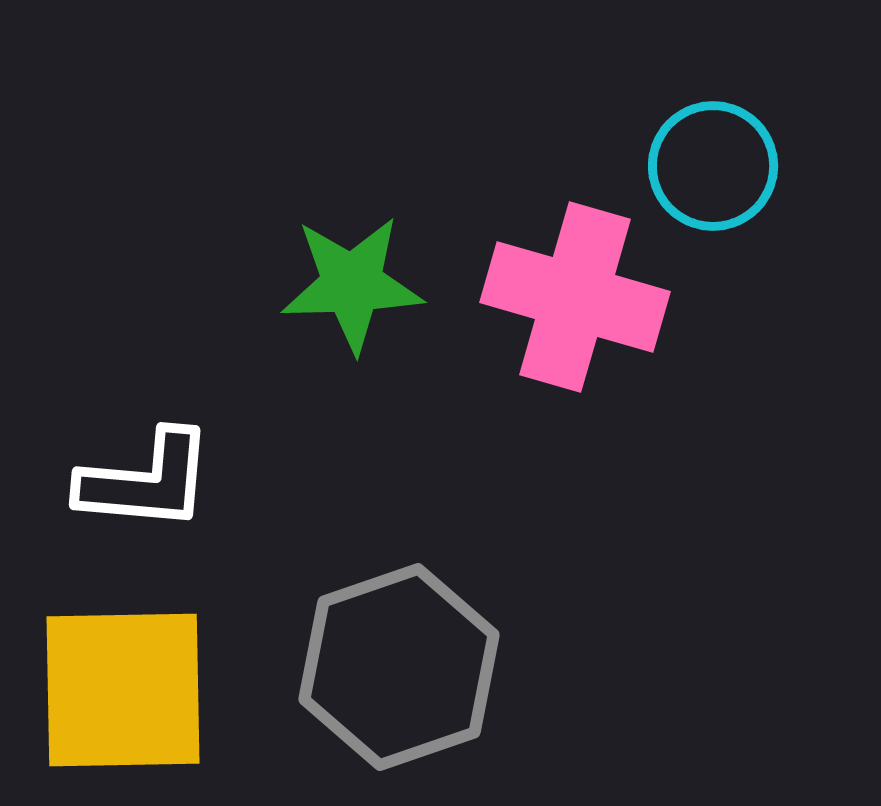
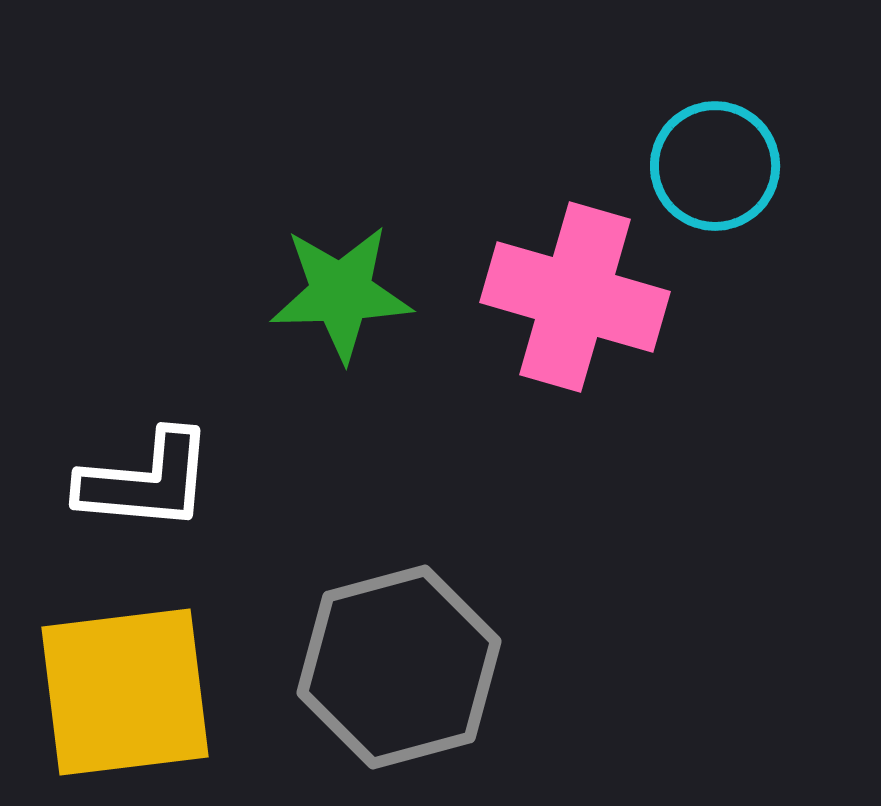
cyan circle: moved 2 px right
green star: moved 11 px left, 9 px down
gray hexagon: rotated 4 degrees clockwise
yellow square: moved 2 px right, 2 px down; rotated 6 degrees counterclockwise
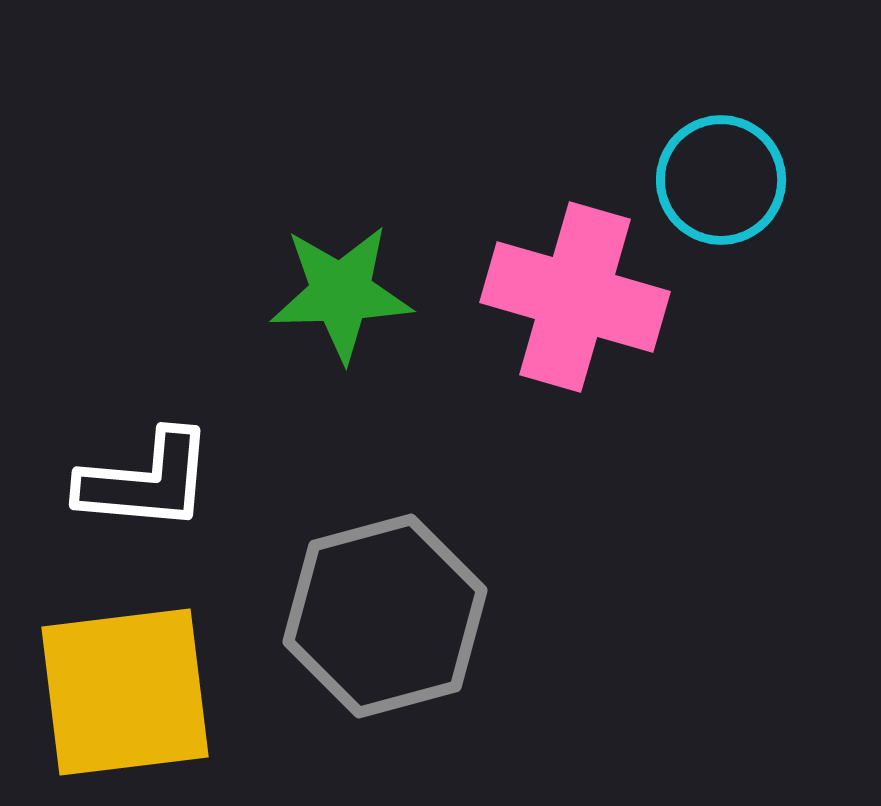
cyan circle: moved 6 px right, 14 px down
gray hexagon: moved 14 px left, 51 px up
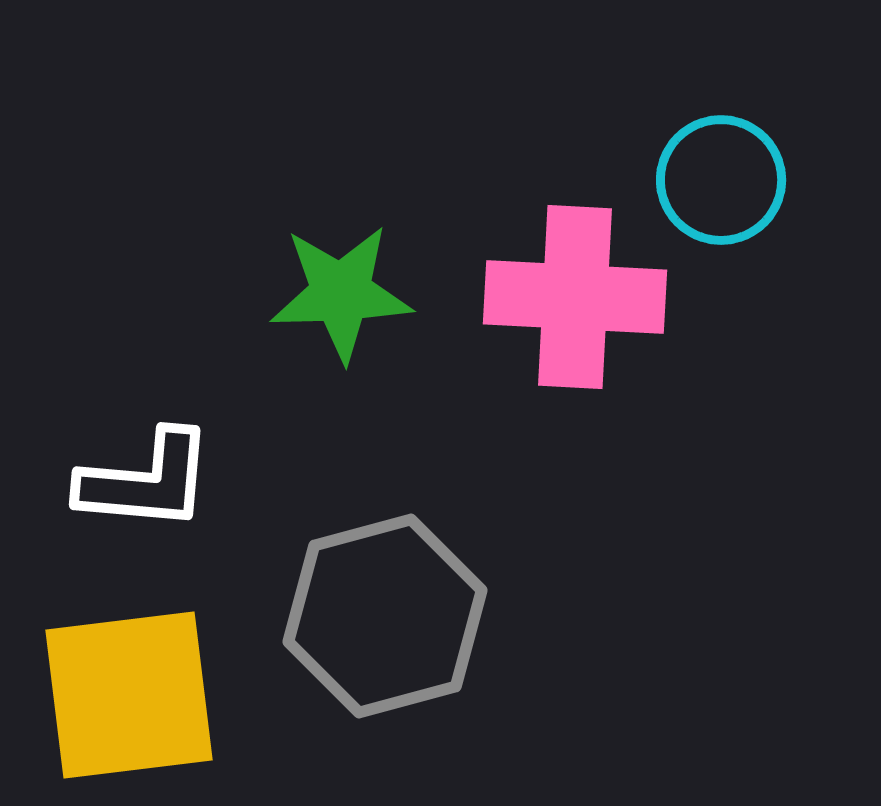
pink cross: rotated 13 degrees counterclockwise
yellow square: moved 4 px right, 3 px down
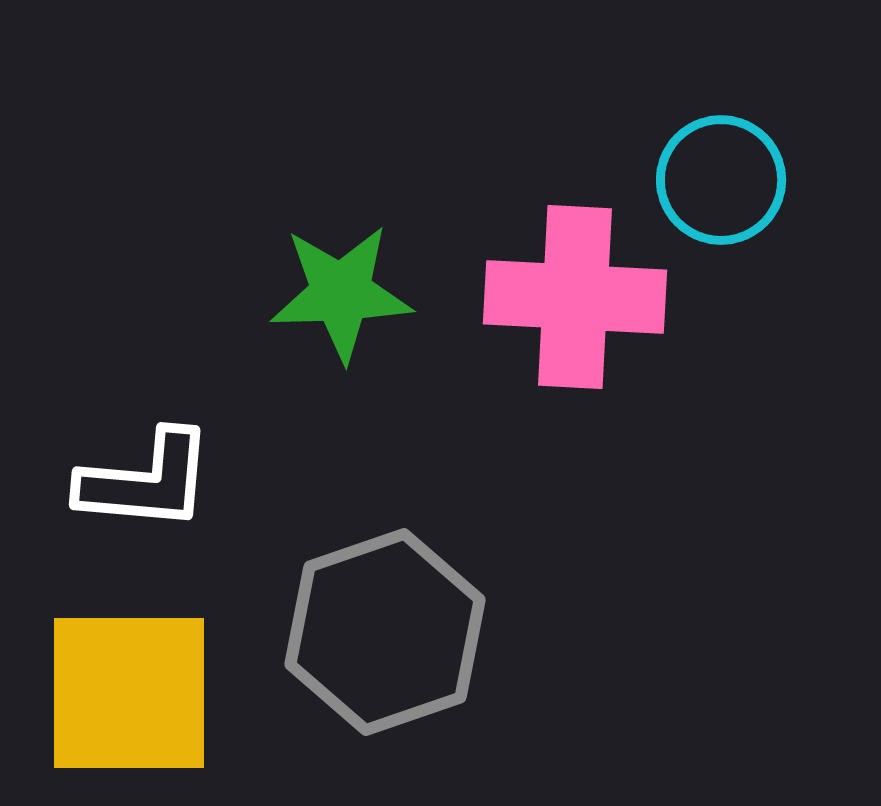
gray hexagon: moved 16 px down; rotated 4 degrees counterclockwise
yellow square: moved 2 px up; rotated 7 degrees clockwise
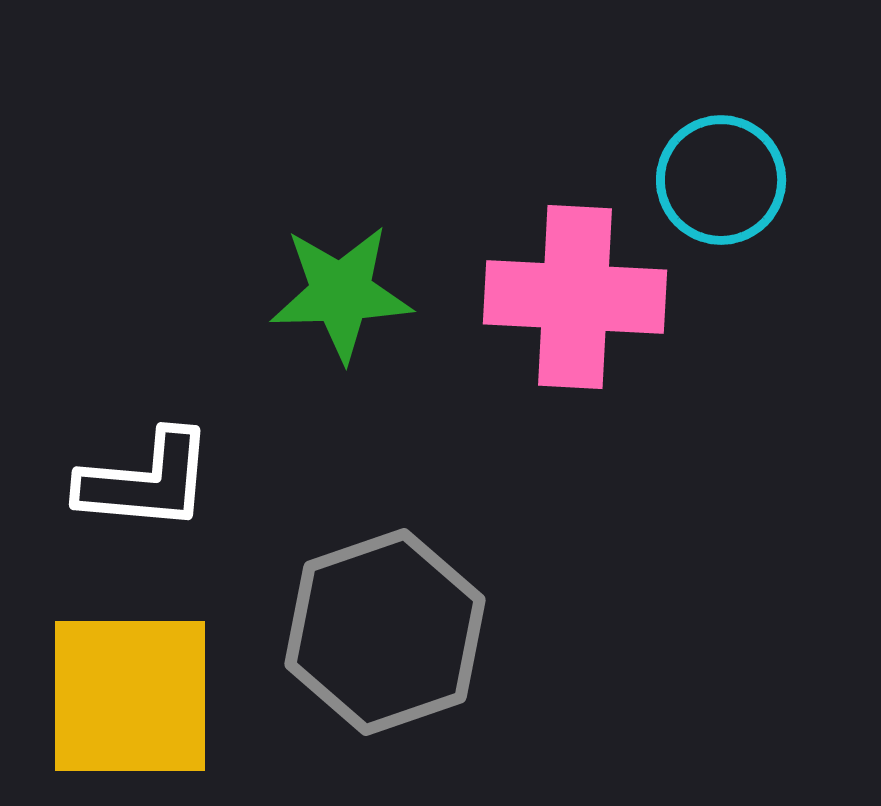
yellow square: moved 1 px right, 3 px down
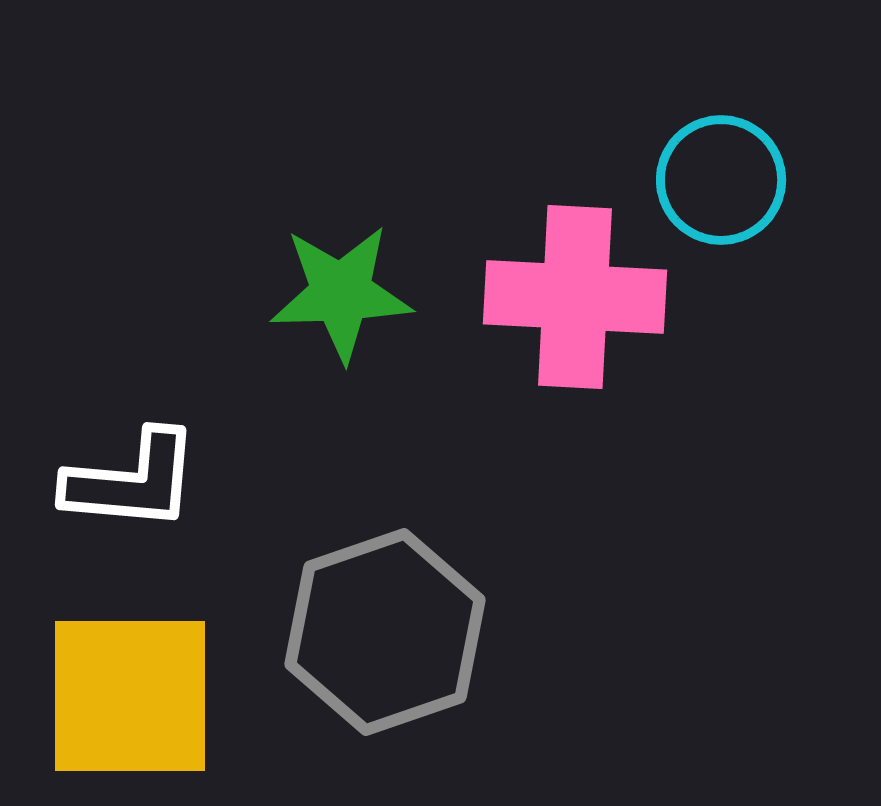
white L-shape: moved 14 px left
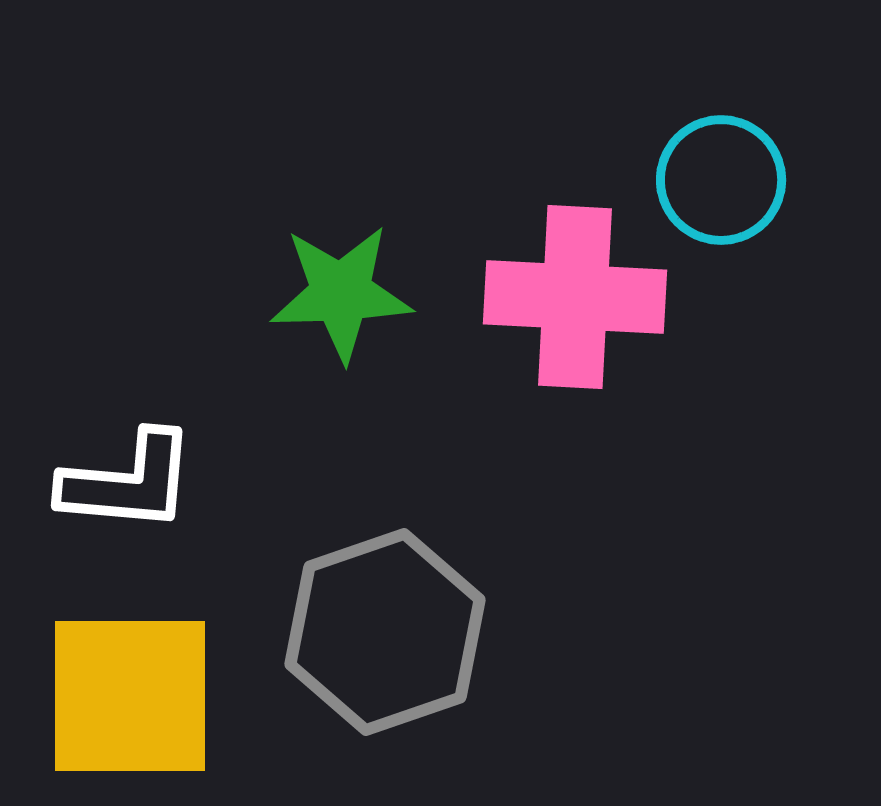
white L-shape: moved 4 px left, 1 px down
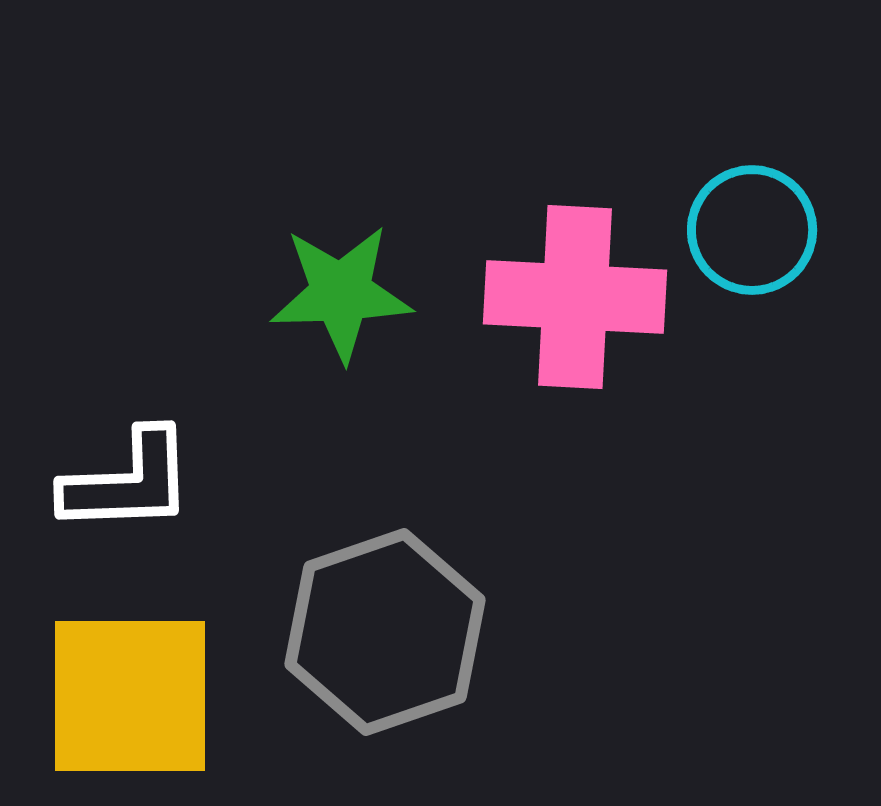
cyan circle: moved 31 px right, 50 px down
white L-shape: rotated 7 degrees counterclockwise
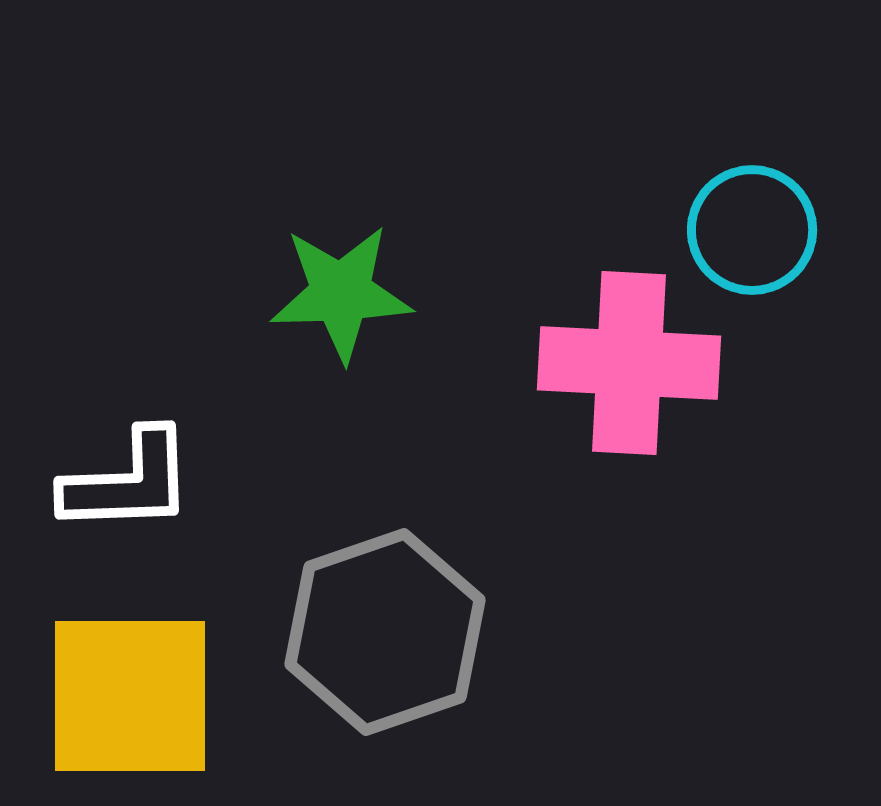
pink cross: moved 54 px right, 66 px down
